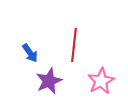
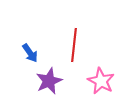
pink star: rotated 16 degrees counterclockwise
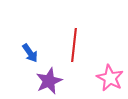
pink star: moved 9 px right, 3 px up
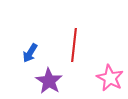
blue arrow: rotated 66 degrees clockwise
purple star: rotated 16 degrees counterclockwise
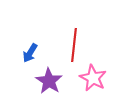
pink star: moved 17 px left
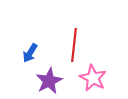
purple star: rotated 12 degrees clockwise
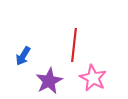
blue arrow: moved 7 px left, 3 px down
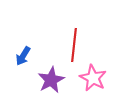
purple star: moved 2 px right, 1 px up
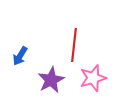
blue arrow: moved 3 px left
pink star: rotated 28 degrees clockwise
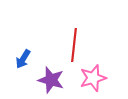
blue arrow: moved 3 px right, 3 px down
purple star: rotated 28 degrees counterclockwise
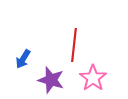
pink star: rotated 20 degrees counterclockwise
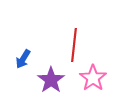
purple star: rotated 20 degrees clockwise
